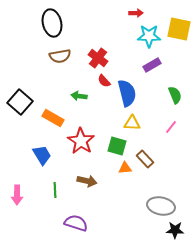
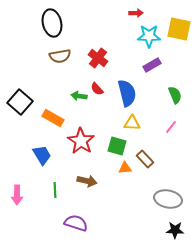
red semicircle: moved 7 px left, 8 px down
gray ellipse: moved 7 px right, 7 px up
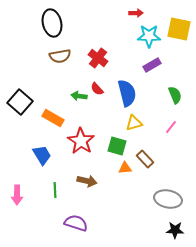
yellow triangle: moved 2 px right; rotated 18 degrees counterclockwise
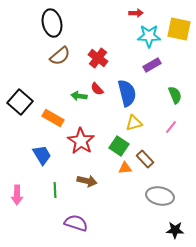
brown semicircle: rotated 30 degrees counterclockwise
green square: moved 2 px right; rotated 18 degrees clockwise
gray ellipse: moved 8 px left, 3 px up
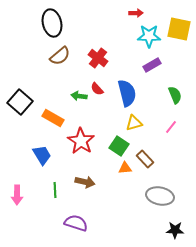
brown arrow: moved 2 px left, 1 px down
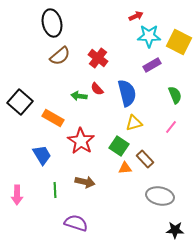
red arrow: moved 3 px down; rotated 24 degrees counterclockwise
yellow square: moved 13 px down; rotated 15 degrees clockwise
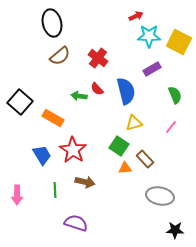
purple rectangle: moved 4 px down
blue semicircle: moved 1 px left, 2 px up
red star: moved 8 px left, 9 px down
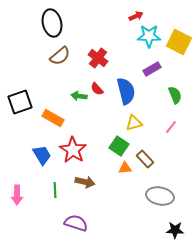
black square: rotated 30 degrees clockwise
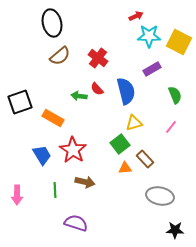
green square: moved 1 px right, 2 px up; rotated 18 degrees clockwise
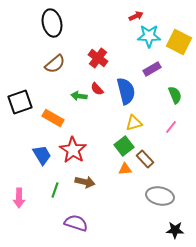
brown semicircle: moved 5 px left, 8 px down
green square: moved 4 px right, 2 px down
orange triangle: moved 1 px down
green line: rotated 21 degrees clockwise
pink arrow: moved 2 px right, 3 px down
